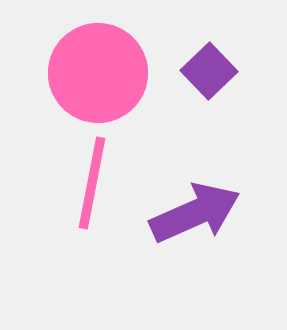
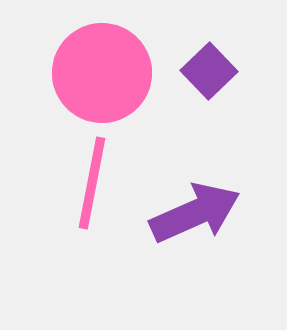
pink circle: moved 4 px right
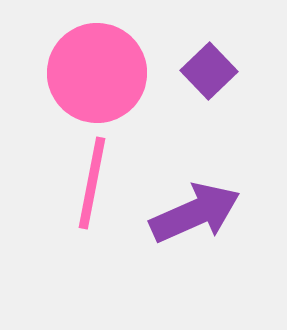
pink circle: moved 5 px left
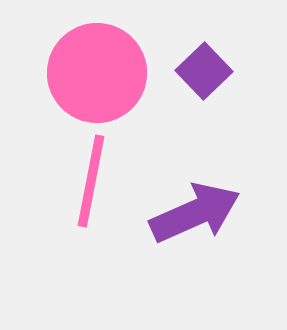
purple square: moved 5 px left
pink line: moved 1 px left, 2 px up
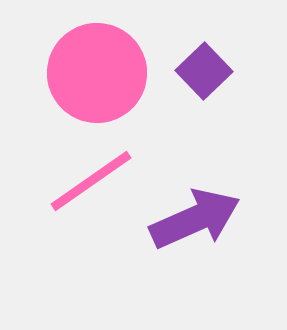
pink line: rotated 44 degrees clockwise
purple arrow: moved 6 px down
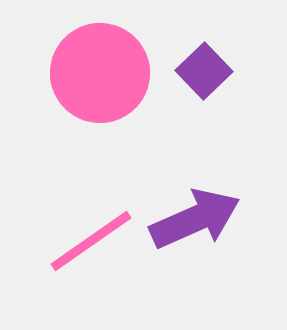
pink circle: moved 3 px right
pink line: moved 60 px down
